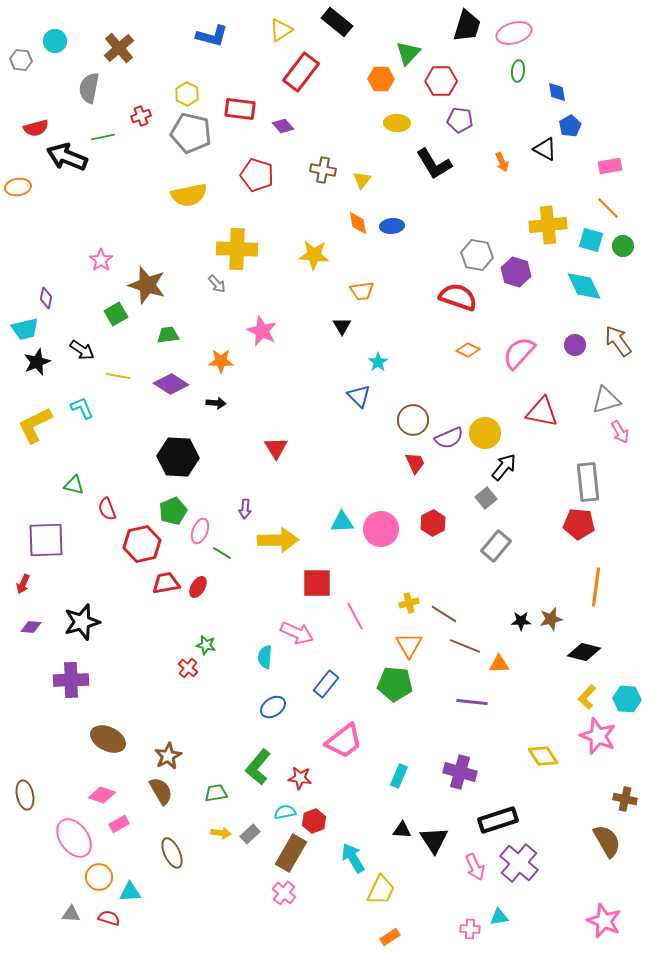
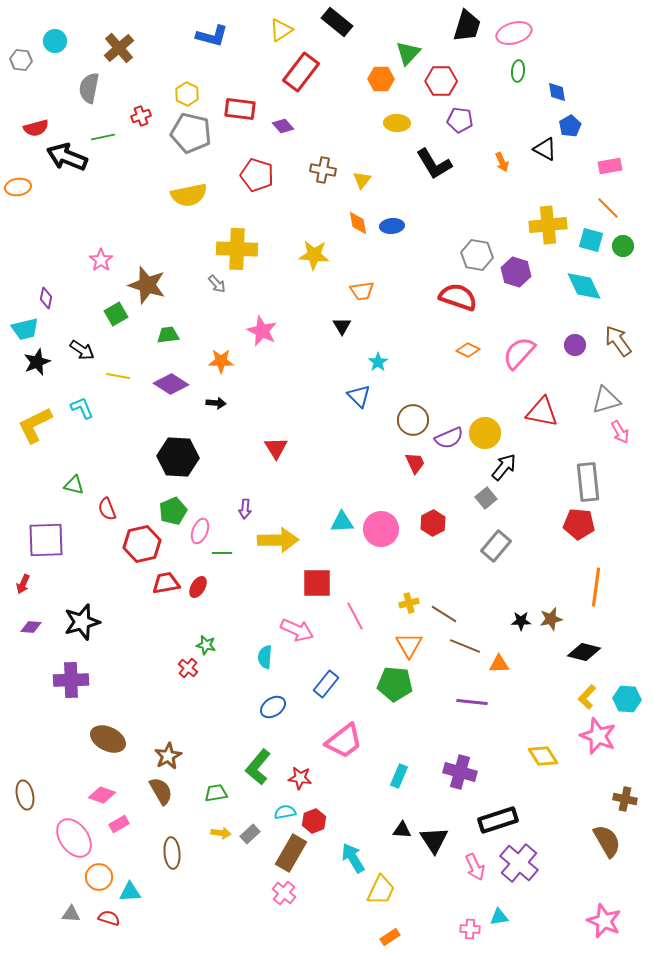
green line at (222, 553): rotated 30 degrees counterclockwise
pink arrow at (297, 633): moved 3 px up
brown ellipse at (172, 853): rotated 20 degrees clockwise
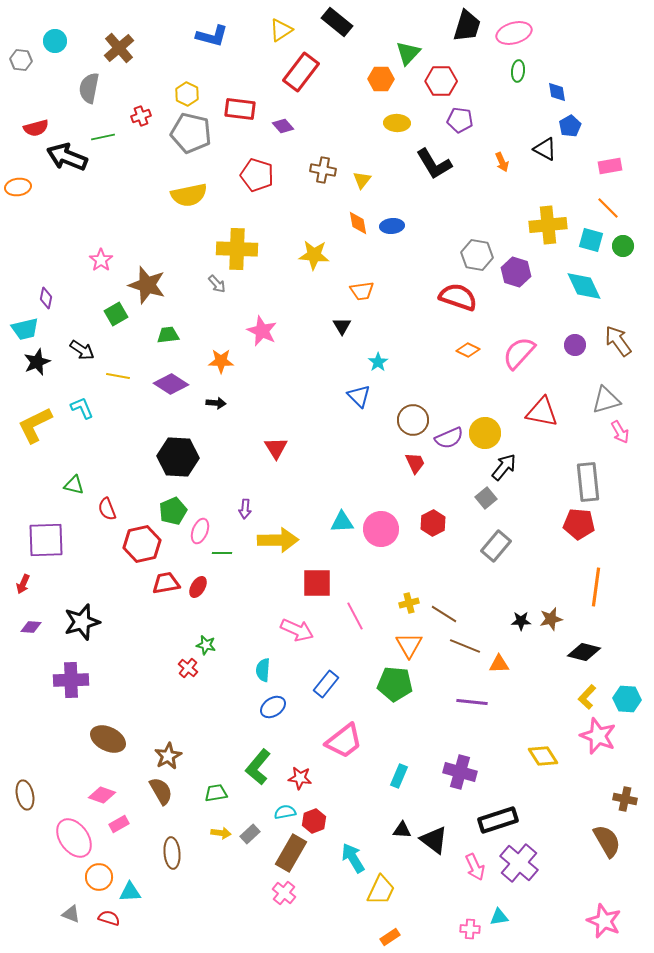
cyan semicircle at (265, 657): moved 2 px left, 13 px down
black triangle at (434, 840): rotated 20 degrees counterclockwise
gray triangle at (71, 914): rotated 18 degrees clockwise
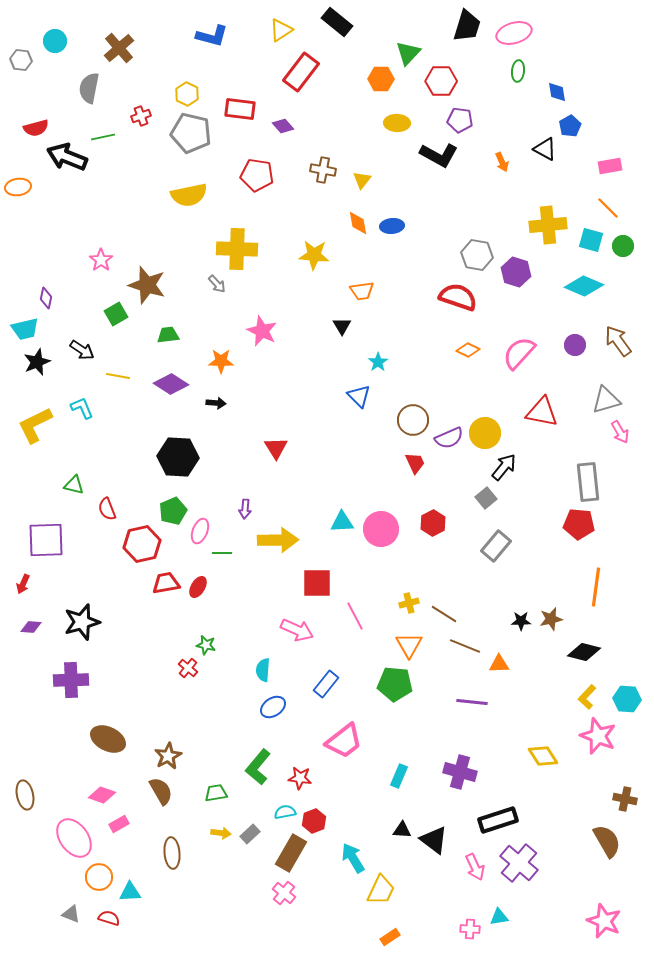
black L-shape at (434, 164): moved 5 px right, 9 px up; rotated 30 degrees counterclockwise
red pentagon at (257, 175): rotated 8 degrees counterclockwise
cyan diamond at (584, 286): rotated 42 degrees counterclockwise
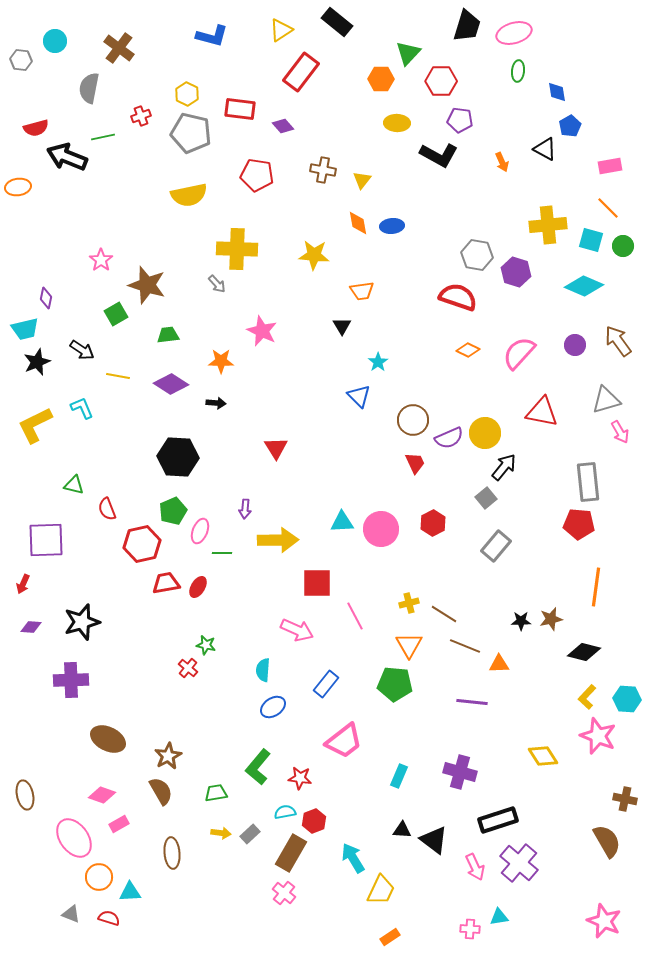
brown cross at (119, 48): rotated 12 degrees counterclockwise
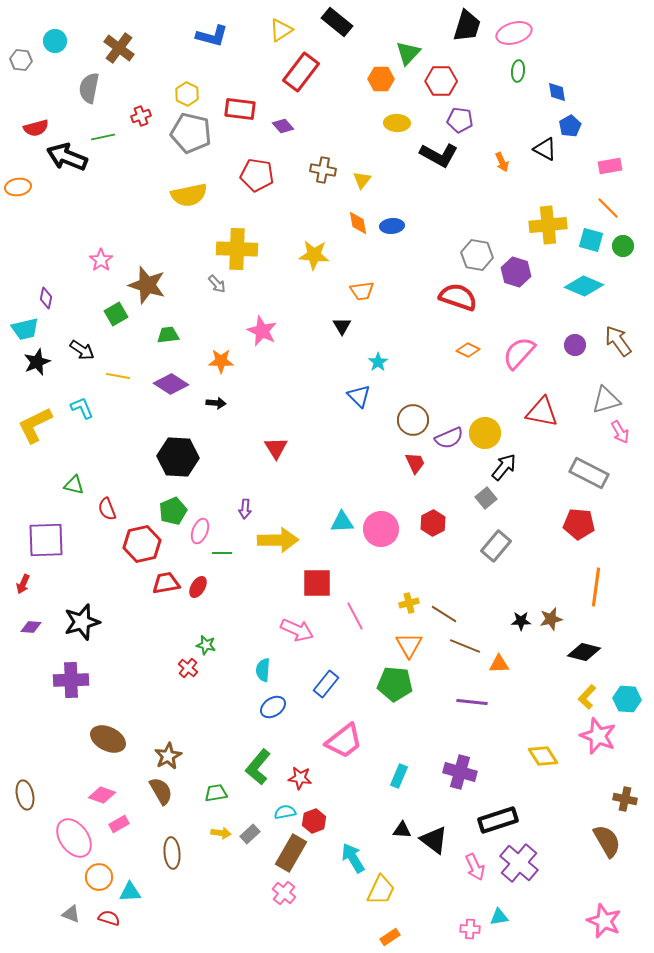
gray rectangle at (588, 482): moved 1 px right, 9 px up; rotated 57 degrees counterclockwise
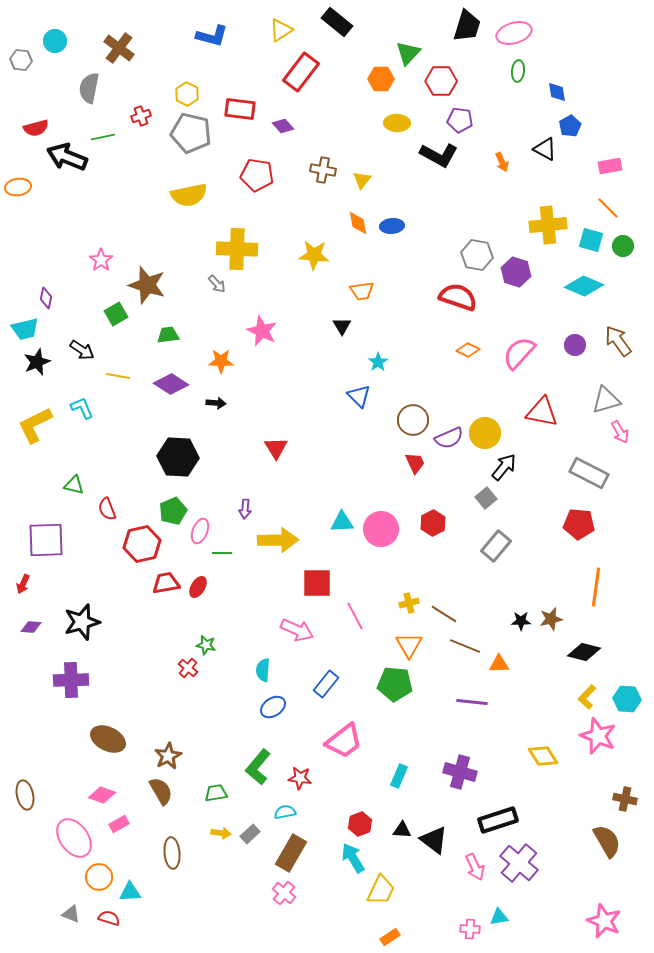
red hexagon at (314, 821): moved 46 px right, 3 px down
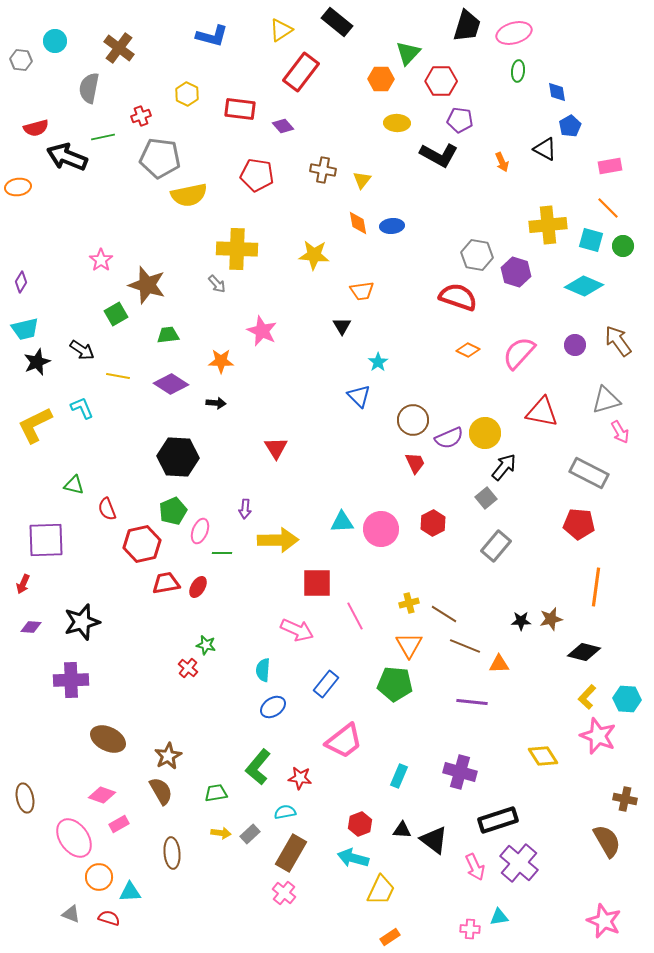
gray pentagon at (191, 133): moved 31 px left, 25 px down; rotated 6 degrees counterclockwise
purple diamond at (46, 298): moved 25 px left, 16 px up; rotated 20 degrees clockwise
brown ellipse at (25, 795): moved 3 px down
cyan arrow at (353, 858): rotated 44 degrees counterclockwise
